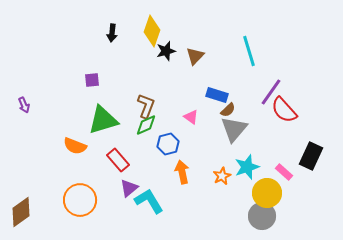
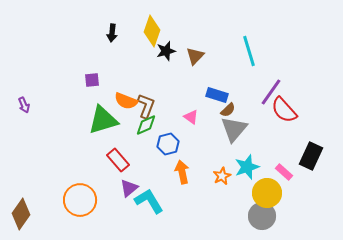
orange semicircle: moved 51 px right, 45 px up
brown diamond: moved 2 px down; rotated 20 degrees counterclockwise
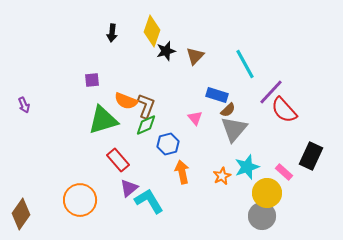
cyan line: moved 4 px left, 13 px down; rotated 12 degrees counterclockwise
purple line: rotated 8 degrees clockwise
pink triangle: moved 4 px right, 1 px down; rotated 14 degrees clockwise
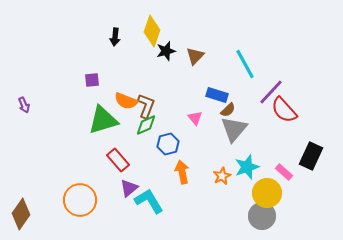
black arrow: moved 3 px right, 4 px down
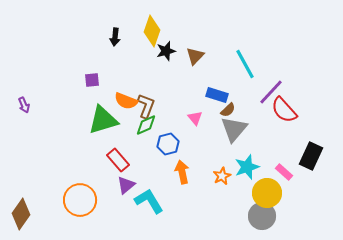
purple triangle: moved 3 px left, 3 px up
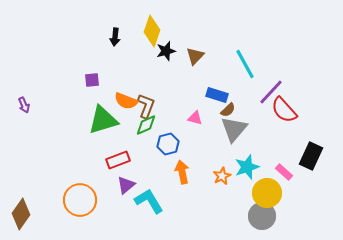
pink triangle: rotated 35 degrees counterclockwise
red rectangle: rotated 70 degrees counterclockwise
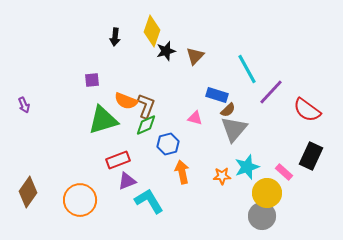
cyan line: moved 2 px right, 5 px down
red semicircle: moved 23 px right; rotated 12 degrees counterclockwise
orange star: rotated 24 degrees clockwise
purple triangle: moved 1 px right, 4 px up; rotated 18 degrees clockwise
brown diamond: moved 7 px right, 22 px up
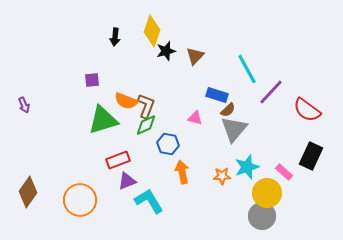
blue hexagon: rotated 25 degrees clockwise
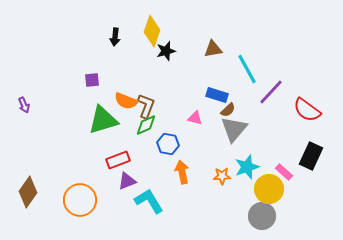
brown triangle: moved 18 px right, 7 px up; rotated 36 degrees clockwise
yellow circle: moved 2 px right, 4 px up
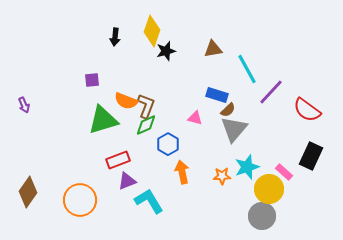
blue hexagon: rotated 20 degrees clockwise
